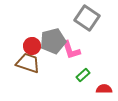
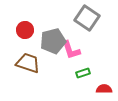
red circle: moved 7 px left, 16 px up
green rectangle: moved 2 px up; rotated 24 degrees clockwise
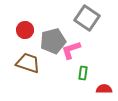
pink L-shape: rotated 90 degrees clockwise
green rectangle: rotated 64 degrees counterclockwise
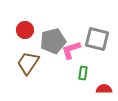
gray square: moved 10 px right, 21 px down; rotated 20 degrees counterclockwise
brown trapezoid: rotated 75 degrees counterclockwise
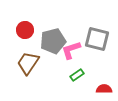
green rectangle: moved 6 px left, 2 px down; rotated 48 degrees clockwise
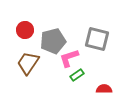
pink L-shape: moved 2 px left, 8 px down
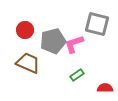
gray square: moved 15 px up
pink L-shape: moved 5 px right, 14 px up
brown trapezoid: rotated 80 degrees clockwise
red semicircle: moved 1 px right, 1 px up
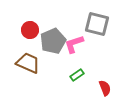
red circle: moved 5 px right
gray pentagon: rotated 10 degrees counterclockwise
red semicircle: rotated 70 degrees clockwise
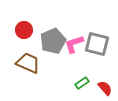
gray square: moved 20 px down
red circle: moved 6 px left
green rectangle: moved 5 px right, 8 px down
red semicircle: rotated 21 degrees counterclockwise
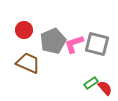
green rectangle: moved 9 px right
